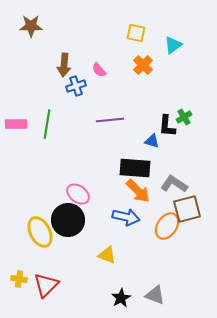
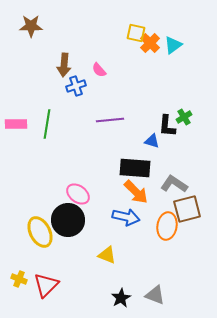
orange cross: moved 7 px right, 22 px up
orange arrow: moved 2 px left, 1 px down
orange ellipse: rotated 24 degrees counterclockwise
yellow cross: rotated 14 degrees clockwise
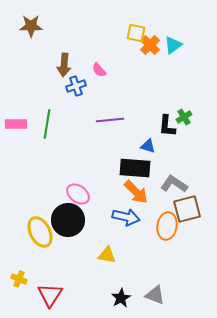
orange cross: moved 2 px down
blue triangle: moved 4 px left, 5 px down
yellow triangle: rotated 12 degrees counterclockwise
red triangle: moved 4 px right, 10 px down; rotated 12 degrees counterclockwise
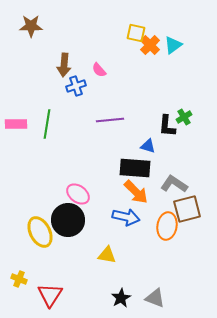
gray triangle: moved 3 px down
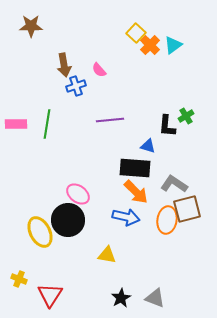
yellow square: rotated 30 degrees clockwise
brown arrow: rotated 15 degrees counterclockwise
green cross: moved 2 px right, 1 px up
orange ellipse: moved 6 px up
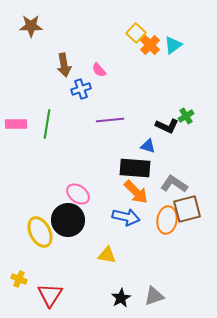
blue cross: moved 5 px right, 3 px down
black L-shape: rotated 70 degrees counterclockwise
gray triangle: moved 1 px left, 2 px up; rotated 40 degrees counterclockwise
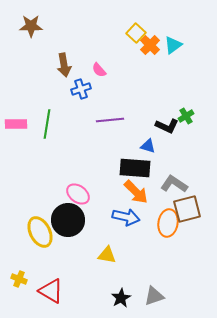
orange ellipse: moved 1 px right, 3 px down
red triangle: moved 1 px right, 4 px up; rotated 32 degrees counterclockwise
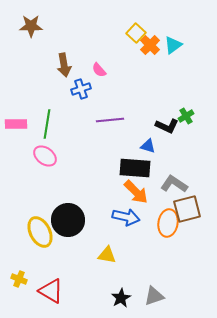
pink ellipse: moved 33 px left, 38 px up
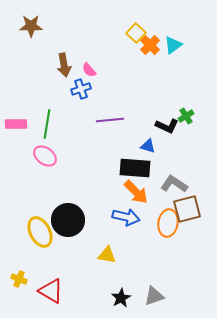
pink semicircle: moved 10 px left
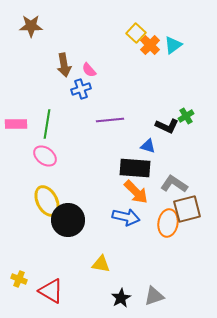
yellow ellipse: moved 7 px right, 31 px up
yellow triangle: moved 6 px left, 9 px down
